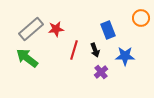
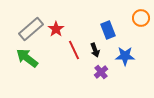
red star: rotated 28 degrees counterclockwise
red line: rotated 42 degrees counterclockwise
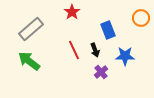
red star: moved 16 px right, 17 px up
green arrow: moved 2 px right, 3 px down
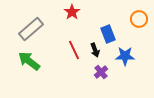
orange circle: moved 2 px left, 1 px down
blue rectangle: moved 4 px down
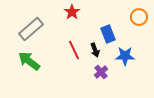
orange circle: moved 2 px up
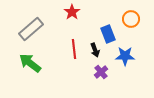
orange circle: moved 8 px left, 2 px down
red line: moved 1 px up; rotated 18 degrees clockwise
green arrow: moved 1 px right, 2 px down
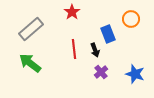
blue star: moved 10 px right, 18 px down; rotated 18 degrees clockwise
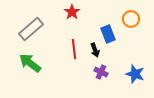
purple cross: rotated 24 degrees counterclockwise
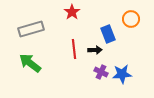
gray rectangle: rotated 25 degrees clockwise
black arrow: rotated 72 degrees counterclockwise
blue star: moved 13 px left; rotated 24 degrees counterclockwise
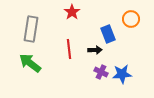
gray rectangle: rotated 65 degrees counterclockwise
red line: moved 5 px left
